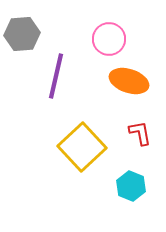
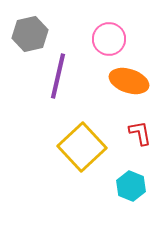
gray hexagon: moved 8 px right; rotated 8 degrees counterclockwise
purple line: moved 2 px right
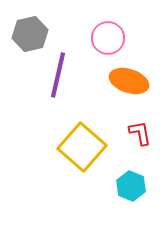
pink circle: moved 1 px left, 1 px up
purple line: moved 1 px up
yellow square: rotated 6 degrees counterclockwise
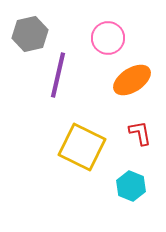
orange ellipse: moved 3 px right, 1 px up; rotated 51 degrees counterclockwise
yellow square: rotated 15 degrees counterclockwise
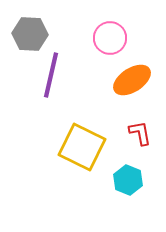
gray hexagon: rotated 16 degrees clockwise
pink circle: moved 2 px right
purple line: moved 7 px left
cyan hexagon: moved 3 px left, 6 px up
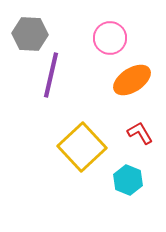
red L-shape: rotated 20 degrees counterclockwise
yellow square: rotated 21 degrees clockwise
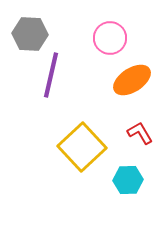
cyan hexagon: rotated 24 degrees counterclockwise
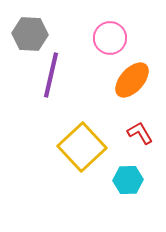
orange ellipse: rotated 15 degrees counterclockwise
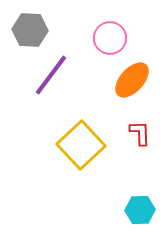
gray hexagon: moved 4 px up
purple line: rotated 24 degrees clockwise
red L-shape: rotated 28 degrees clockwise
yellow square: moved 1 px left, 2 px up
cyan hexagon: moved 12 px right, 30 px down
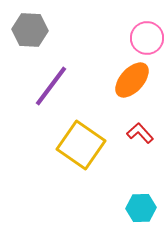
pink circle: moved 37 px right
purple line: moved 11 px down
red L-shape: rotated 40 degrees counterclockwise
yellow square: rotated 12 degrees counterclockwise
cyan hexagon: moved 1 px right, 2 px up
